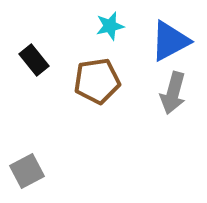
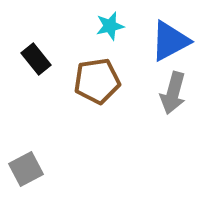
black rectangle: moved 2 px right, 1 px up
gray square: moved 1 px left, 2 px up
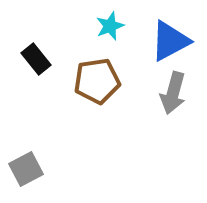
cyan star: rotated 8 degrees counterclockwise
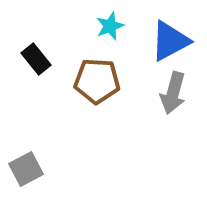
brown pentagon: rotated 12 degrees clockwise
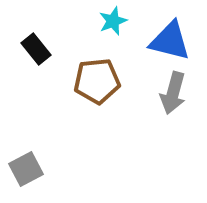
cyan star: moved 3 px right, 5 px up
blue triangle: rotated 42 degrees clockwise
black rectangle: moved 10 px up
brown pentagon: rotated 9 degrees counterclockwise
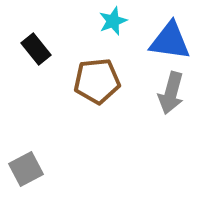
blue triangle: rotated 6 degrees counterclockwise
gray arrow: moved 2 px left
